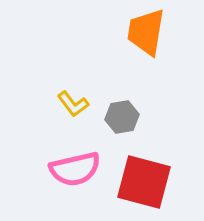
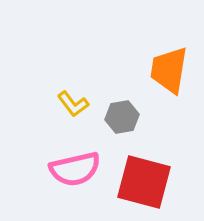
orange trapezoid: moved 23 px right, 38 px down
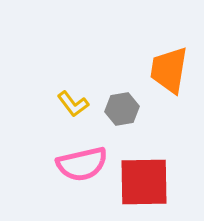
gray hexagon: moved 8 px up
pink semicircle: moved 7 px right, 5 px up
red square: rotated 16 degrees counterclockwise
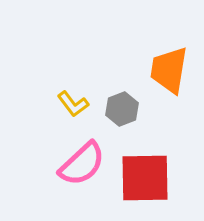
gray hexagon: rotated 12 degrees counterclockwise
pink semicircle: rotated 30 degrees counterclockwise
red square: moved 1 px right, 4 px up
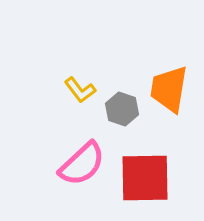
orange trapezoid: moved 19 px down
yellow L-shape: moved 7 px right, 14 px up
gray hexagon: rotated 20 degrees counterclockwise
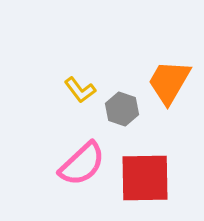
orange trapezoid: moved 7 px up; rotated 21 degrees clockwise
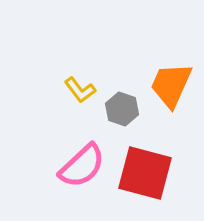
orange trapezoid: moved 2 px right, 3 px down; rotated 6 degrees counterclockwise
pink semicircle: moved 2 px down
red square: moved 5 px up; rotated 16 degrees clockwise
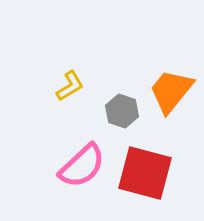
orange trapezoid: moved 6 px down; rotated 15 degrees clockwise
yellow L-shape: moved 10 px left, 4 px up; rotated 84 degrees counterclockwise
gray hexagon: moved 2 px down
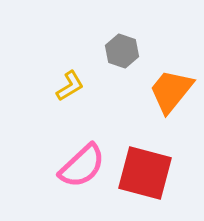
gray hexagon: moved 60 px up
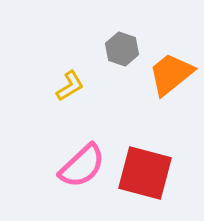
gray hexagon: moved 2 px up
orange trapezoid: moved 17 px up; rotated 12 degrees clockwise
